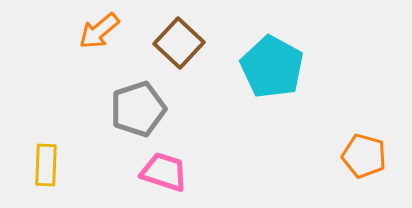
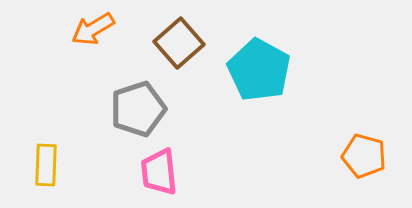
orange arrow: moved 6 px left, 2 px up; rotated 9 degrees clockwise
brown square: rotated 6 degrees clockwise
cyan pentagon: moved 13 px left, 3 px down
pink trapezoid: moved 5 px left; rotated 114 degrees counterclockwise
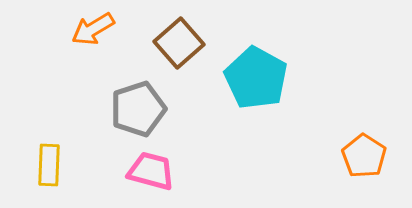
cyan pentagon: moved 3 px left, 8 px down
orange pentagon: rotated 18 degrees clockwise
yellow rectangle: moved 3 px right
pink trapezoid: moved 8 px left, 1 px up; rotated 111 degrees clockwise
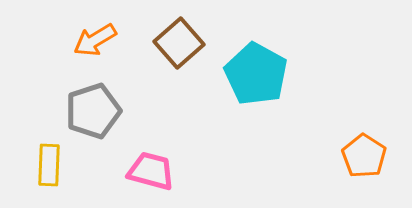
orange arrow: moved 2 px right, 11 px down
cyan pentagon: moved 4 px up
gray pentagon: moved 45 px left, 2 px down
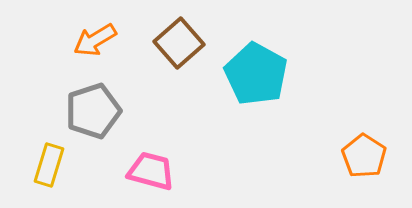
yellow rectangle: rotated 15 degrees clockwise
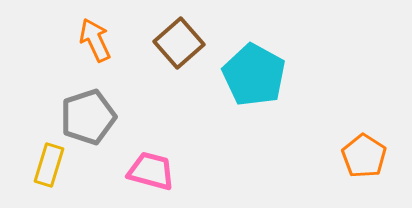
orange arrow: rotated 96 degrees clockwise
cyan pentagon: moved 2 px left, 1 px down
gray pentagon: moved 5 px left, 6 px down
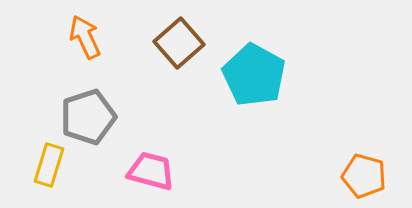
orange arrow: moved 10 px left, 3 px up
orange pentagon: moved 20 px down; rotated 18 degrees counterclockwise
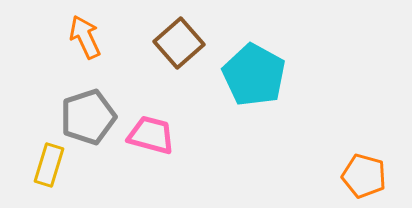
pink trapezoid: moved 36 px up
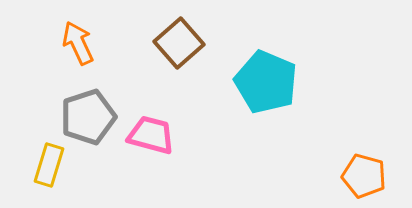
orange arrow: moved 7 px left, 6 px down
cyan pentagon: moved 12 px right, 7 px down; rotated 6 degrees counterclockwise
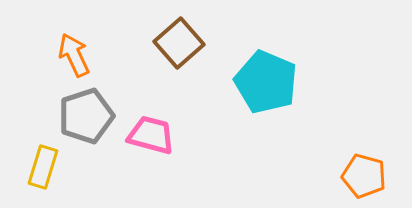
orange arrow: moved 4 px left, 12 px down
gray pentagon: moved 2 px left, 1 px up
yellow rectangle: moved 6 px left, 2 px down
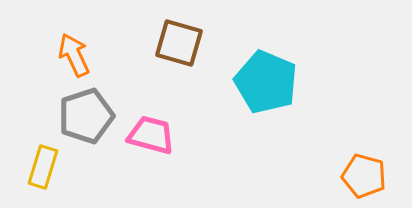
brown square: rotated 33 degrees counterclockwise
